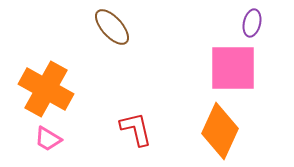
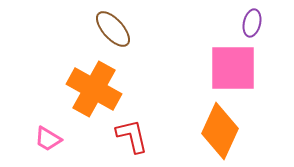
brown ellipse: moved 1 px right, 2 px down
orange cross: moved 48 px right
red L-shape: moved 4 px left, 7 px down
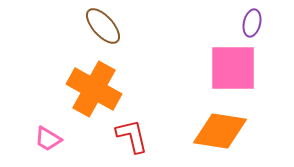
brown ellipse: moved 10 px left, 3 px up
orange diamond: rotated 74 degrees clockwise
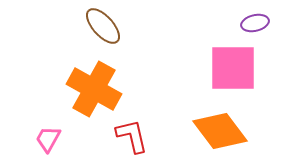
purple ellipse: moved 3 px right; rotated 64 degrees clockwise
orange diamond: rotated 44 degrees clockwise
pink trapezoid: rotated 88 degrees clockwise
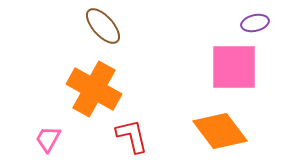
pink square: moved 1 px right, 1 px up
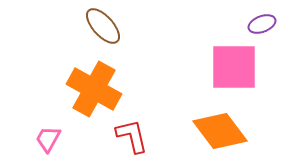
purple ellipse: moved 7 px right, 1 px down; rotated 8 degrees counterclockwise
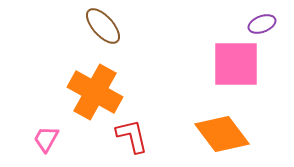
pink square: moved 2 px right, 3 px up
orange cross: moved 1 px right, 3 px down
orange diamond: moved 2 px right, 3 px down
pink trapezoid: moved 2 px left
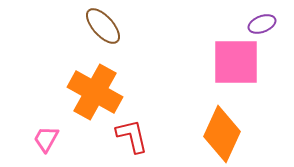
pink square: moved 2 px up
orange diamond: rotated 62 degrees clockwise
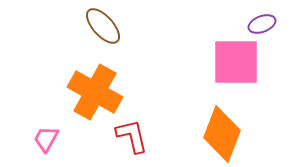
orange diamond: rotated 4 degrees counterclockwise
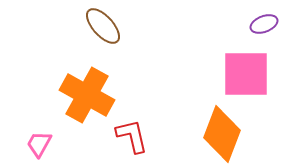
purple ellipse: moved 2 px right
pink square: moved 10 px right, 12 px down
orange cross: moved 8 px left, 3 px down
pink trapezoid: moved 7 px left, 5 px down
